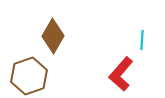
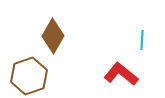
red L-shape: rotated 88 degrees clockwise
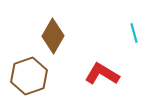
cyan line: moved 8 px left, 7 px up; rotated 18 degrees counterclockwise
red L-shape: moved 19 px left; rotated 8 degrees counterclockwise
